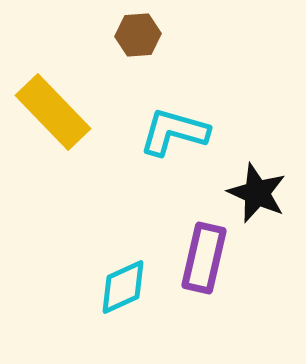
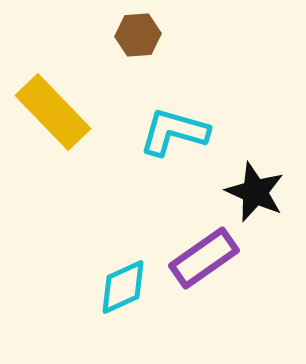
black star: moved 2 px left, 1 px up
purple rectangle: rotated 42 degrees clockwise
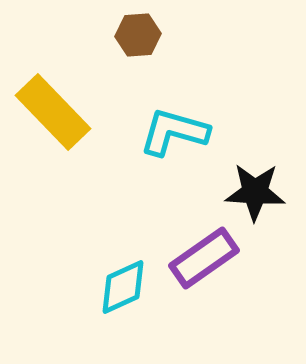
black star: rotated 20 degrees counterclockwise
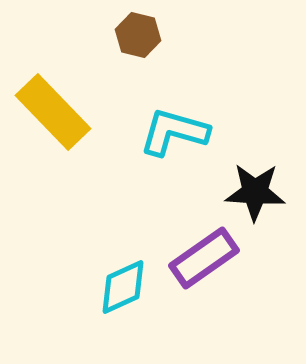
brown hexagon: rotated 18 degrees clockwise
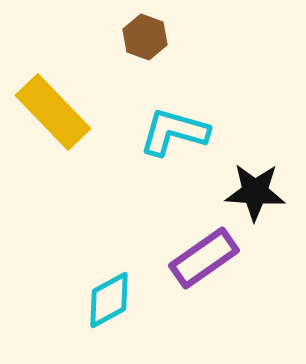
brown hexagon: moved 7 px right, 2 px down; rotated 6 degrees clockwise
cyan diamond: moved 14 px left, 13 px down; rotated 4 degrees counterclockwise
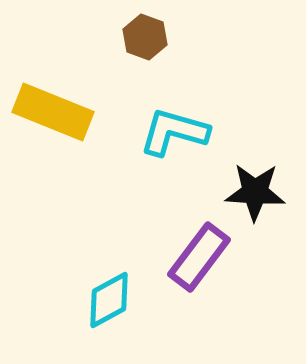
yellow rectangle: rotated 24 degrees counterclockwise
purple rectangle: moved 5 px left, 1 px up; rotated 18 degrees counterclockwise
